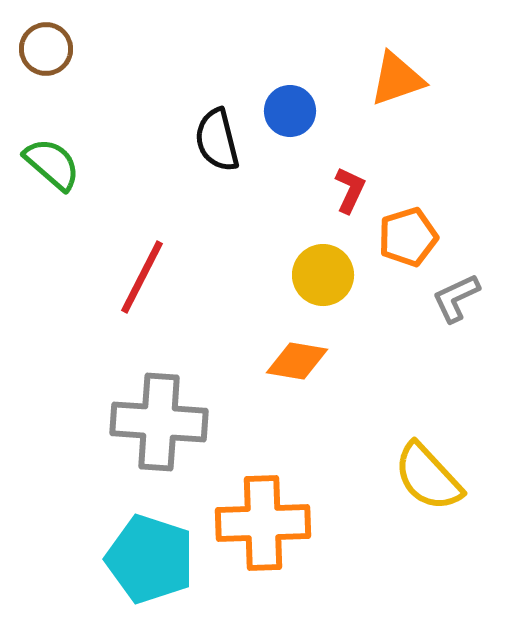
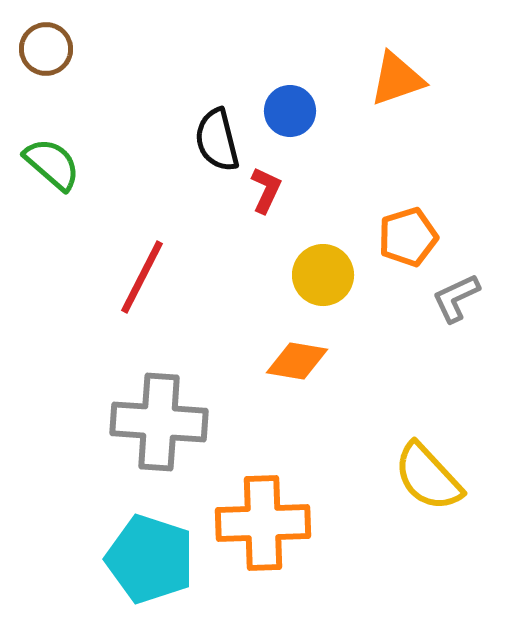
red L-shape: moved 84 px left
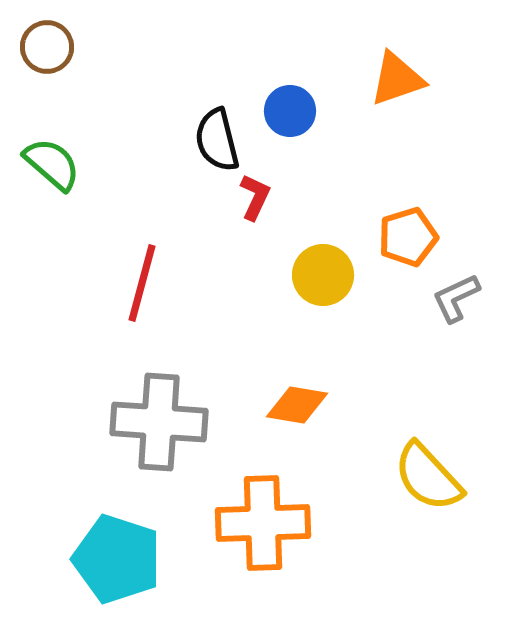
brown circle: moved 1 px right, 2 px up
red L-shape: moved 11 px left, 7 px down
red line: moved 6 px down; rotated 12 degrees counterclockwise
orange diamond: moved 44 px down
cyan pentagon: moved 33 px left
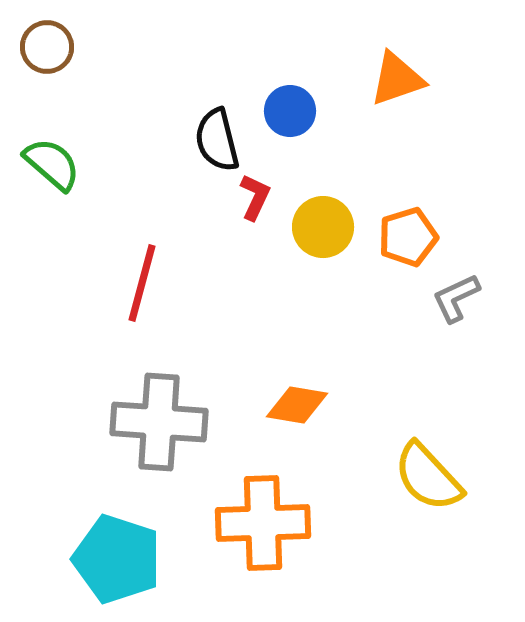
yellow circle: moved 48 px up
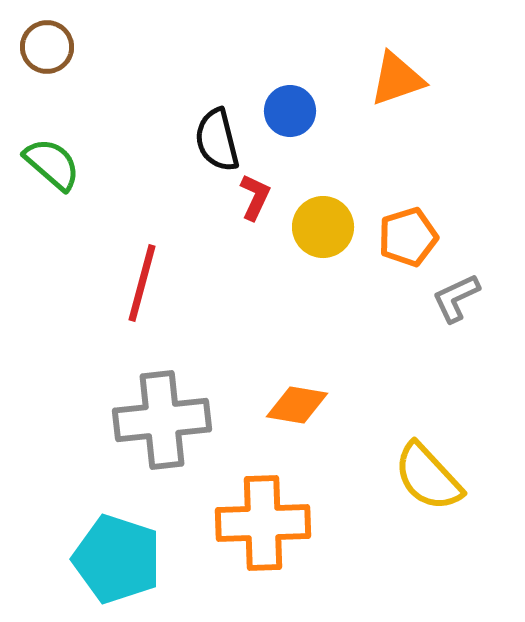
gray cross: moved 3 px right, 2 px up; rotated 10 degrees counterclockwise
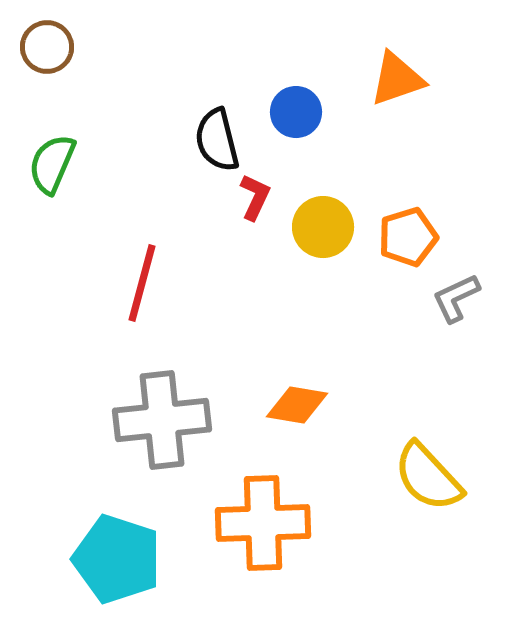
blue circle: moved 6 px right, 1 px down
green semicircle: rotated 108 degrees counterclockwise
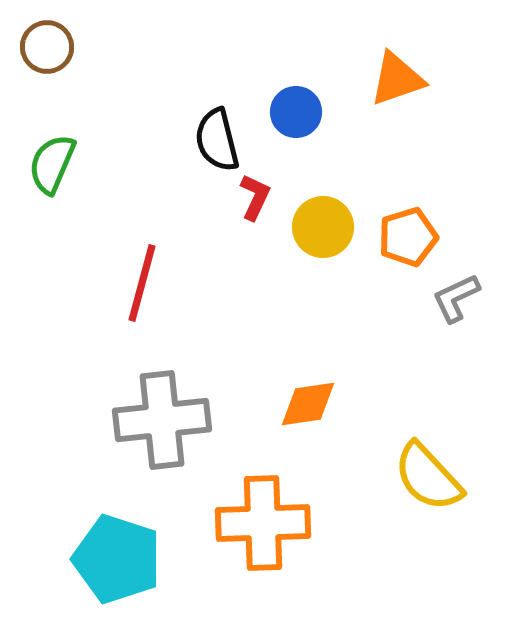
orange diamond: moved 11 px right, 1 px up; rotated 18 degrees counterclockwise
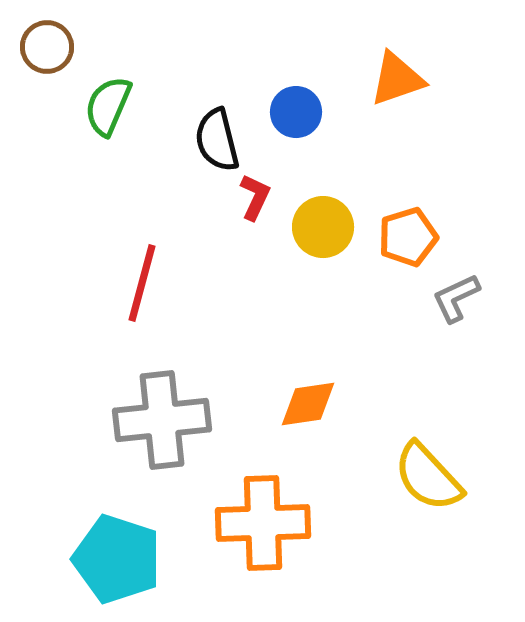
green semicircle: moved 56 px right, 58 px up
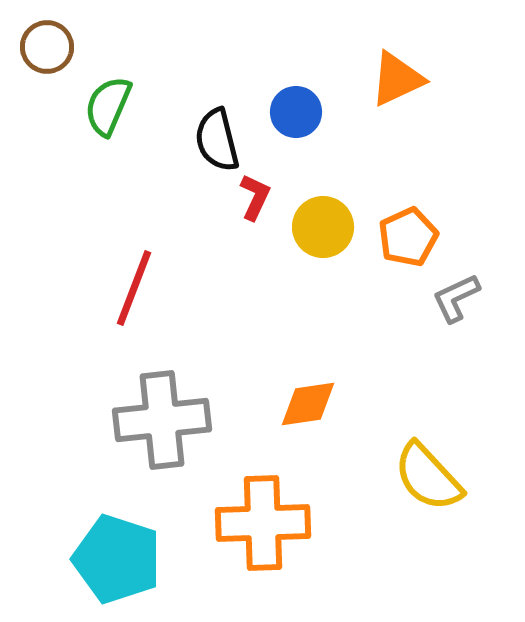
orange triangle: rotated 6 degrees counterclockwise
orange pentagon: rotated 8 degrees counterclockwise
red line: moved 8 px left, 5 px down; rotated 6 degrees clockwise
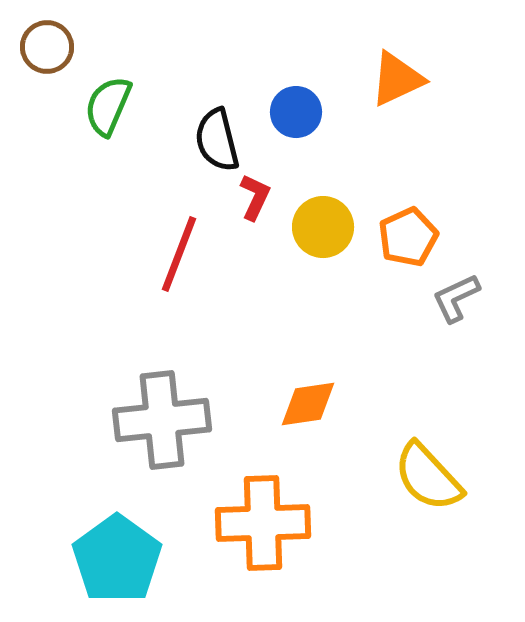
red line: moved 45 px right, 34 px up
cyan pentagon: rotated 18 degrees clockwise
